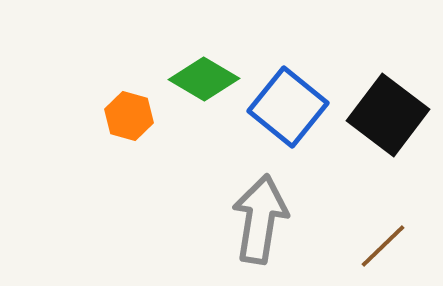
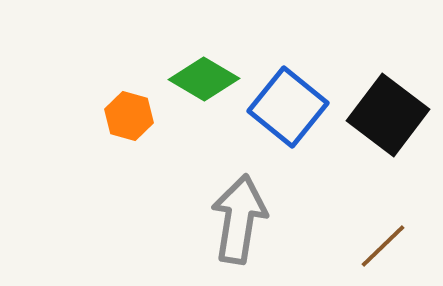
gray arrow: moved 21 px left
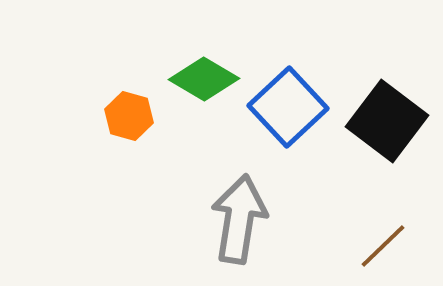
blue square: rotated 8 degrees clockwise
black square: moved 1 px left, 6 px down
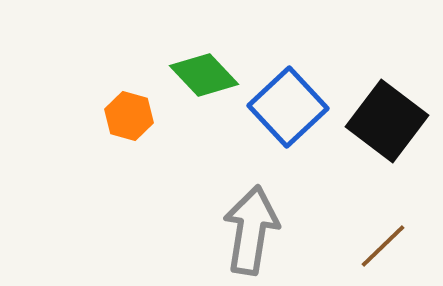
green diamond: moved 4 px up; rotated 16 degrees clockwise
gray arrow: moved 12 px right, 11 px down
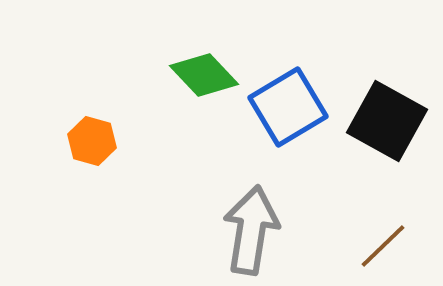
blue square: rotated 12 degrees clockwise
orange hexagon: moved 37 px left, 25 px down
black square: rotated 8 degrees counterclockwise
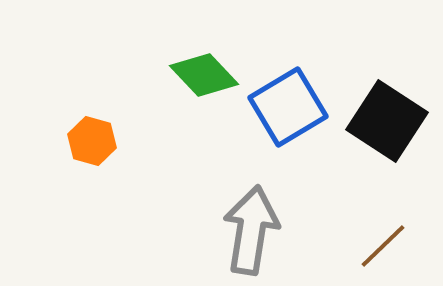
black square: rotated 4 degrees clockwise
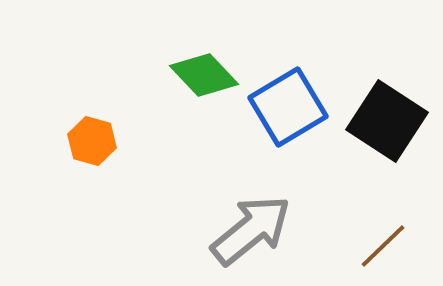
gray arrow: rotated 42 degrees clockwise
